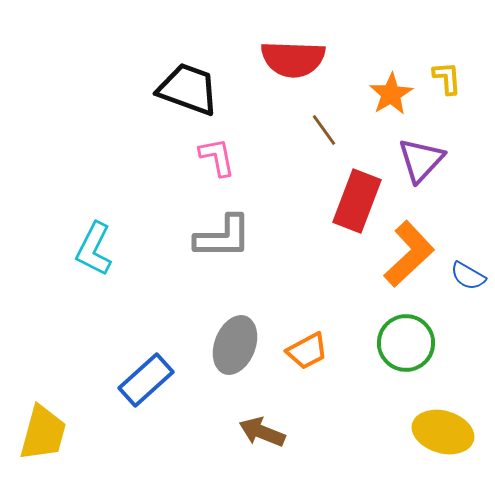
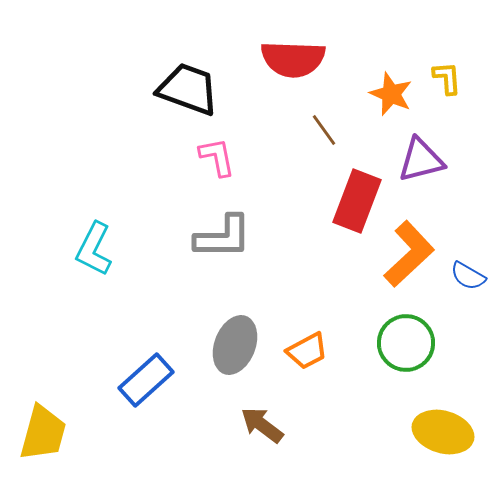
orange star: rotated 18 degrees counterclockwise
purple triangle: rotated 33 degrees clockwise
brown arrow: moved 7 px up; rotated 15 degrees clockwise
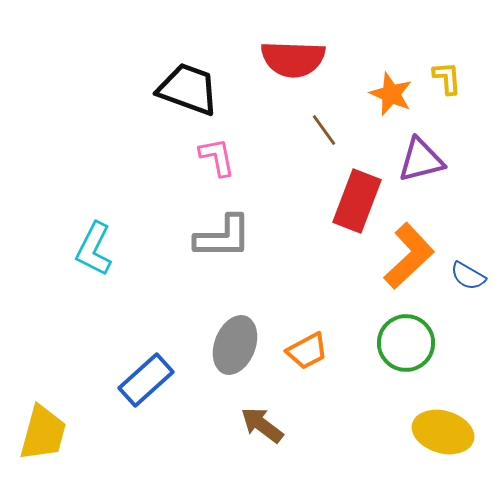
orange L-shape: moved 2 px down
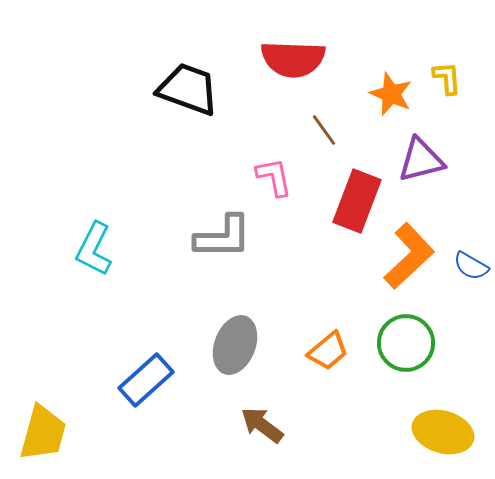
pink L-shape: moved 57 px right, 20 px down
blue semicircle: moved 3 px right, 10 px up
orange trapezoid: moved 21 px right; rotated 12 degrees counterclockwise
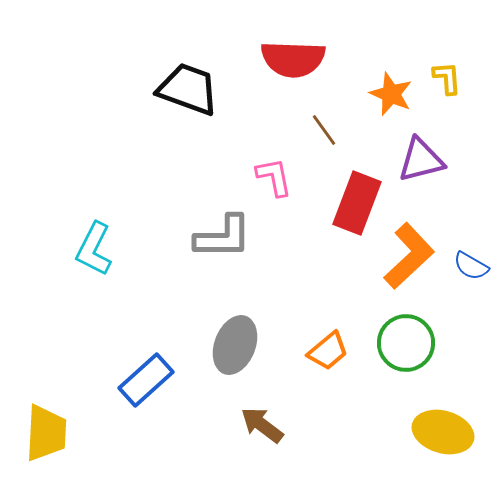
red rectangle: moved 2 px down
yellow trapezoid: moved 3 px right; rotated 12 degrees counterclockwise
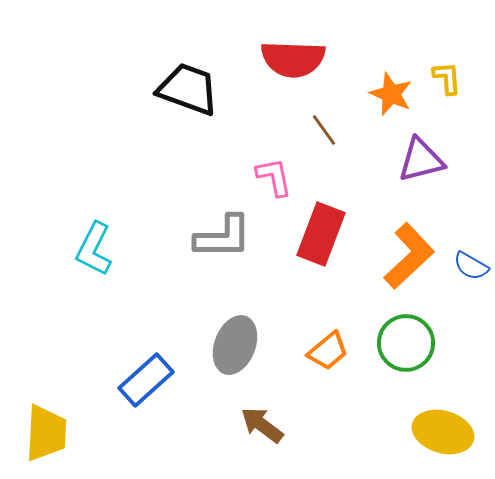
red rectangle: moved 36 px left, 31 px down
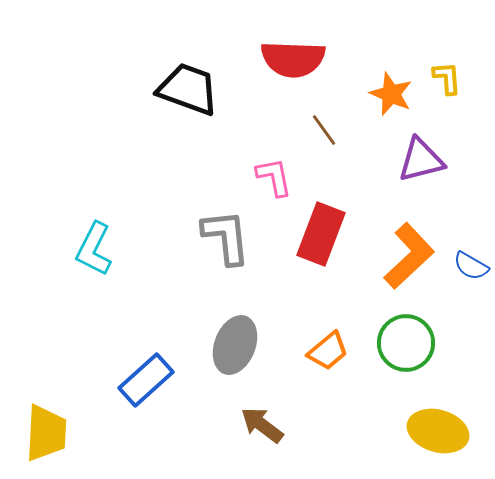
gray L-shape: moved 3 px right; rotated 96 degrees counterclockwise
yellow ellipse: moved 5 px left, 1 px up
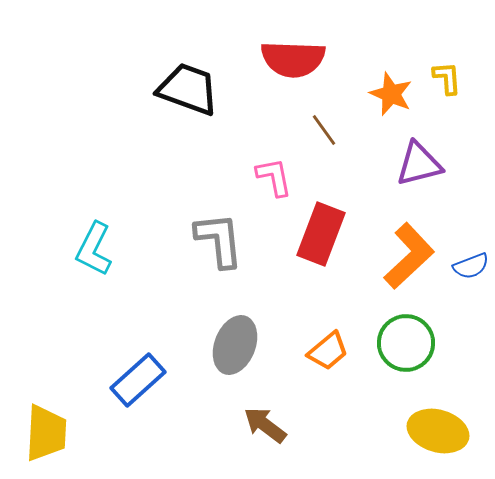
purple triangle: moved 2 px left, 4 px down
gray L-shape: moved 7 px left, 3 px down
blue semicircle: rotated 51 degrees counterclockwise
blue rectangle: moved 8 px left
brown arrow: moved 3 px right
